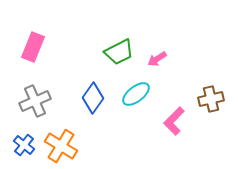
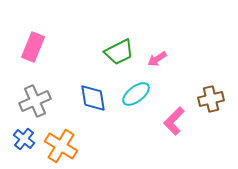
blue diamond: rotated 44 degrees counterclockwise
blue cross: moved 6 px up
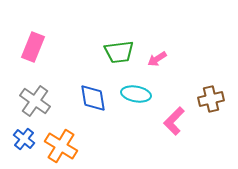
green trapezoid: rotated 20 degrees clockwise
cyan ellipse: rotated 48 degrees clockwise
gray cross: rotated 32 degrees counterclockwise
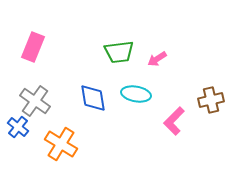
brown cross: moved 1 px down
blue cross: moved 6 px left, 12 px up
orange cross: moved 2 px up
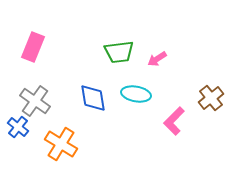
brown cross: moved 2 px up; rotated 25 degrees counterclockwise
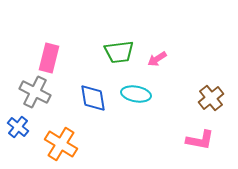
pink rectangle: moved 16 px right, 11 px down; rotated 8 degrees counterclockwise
gray cross: moved 9 px up; rotated 8 degrees counterclockwise
pink L-shape: moved 26 px right, 19 px down; rotated 124 degrees counterclockwise
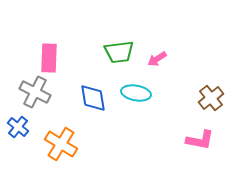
pink rectangle: rotated 12 degrees counterclockwise
cyan ellipse: moved 1 px up
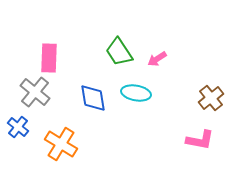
green trapezoid: rotated 64 degrees clockwise
gray cross: rotated 12 degrees clockwise
